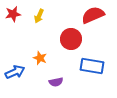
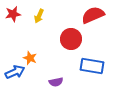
orange star: moved 10 px left
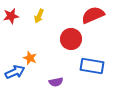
red star: moved 2 px left, 2 px down
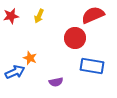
red circle: moved 4 px right, 1 px up
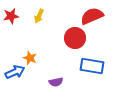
red semicircle: moved 1 px left, 1 px down
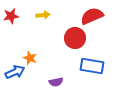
yellow arrow: moved 4 px right, 1 px up; rotated 120 degrees counterclockwise
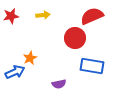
orange star: rotated 24 degrees clockwise
purple semicircle: moved 3 px right, 2 px down
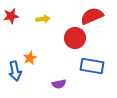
yellow arrow: moved 4 px down
blue arrow: moved 1 px up; rotated 102 degrees clockwise
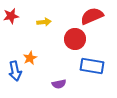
yellow arrow: moved 1 px right, 3 px down
red circle: moved 1 px down
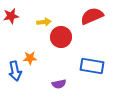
red circle: moved 14 px left, 2 px up
orange star: rotated 24 degrees clockwise
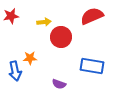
purple semicircle: rotated 32 degrees clockwise
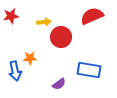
blue rectangle: moved 3 px left, 4 px down
purple semicircle: rotated 56 degrees counterclockwise
